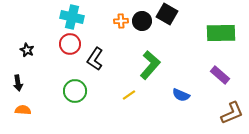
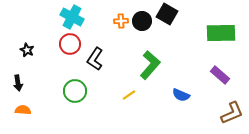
cyan cross: rotated 15 degrees clockwise
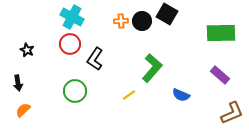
green L-shape: moved 2 px right, 3 px down
orange semicircle: rotated 49 degrees counterclockwise
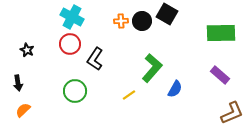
blue semicircle: moved 6 px left, 6 px up; rotated 84 degrees counterclockwise
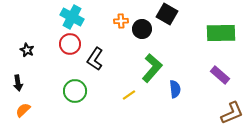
black circle: moved 8 px down
blue semicircle: rotated 36 degrees counterclockwise
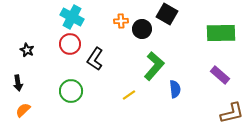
green L-shape: moved 2 px right, 2 px up
green circle: moved 4 px left
brown L-shape: rotated 10 degrees clockwise
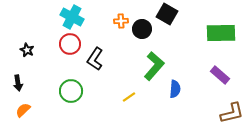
blue semicircle: rotated 12 degrees clockwise
yellow line: moved 2 px down
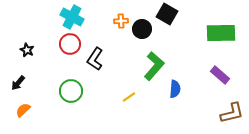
black arrow: rotated 49 degrees clockwise
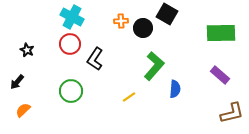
black circle: moved 1 px right, 1 px up
black arrow: moved 1 px left, 1 px up
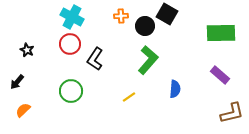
orange cross: moved 5 px up
black circle: moved 2 px right, 2 px up
green L-shape: moved 6 px left, 6 px up
